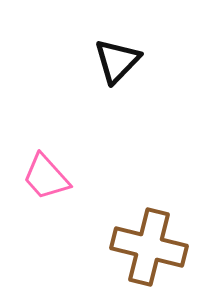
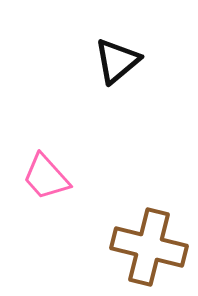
black triangle: rotated 6 degrees clockwise
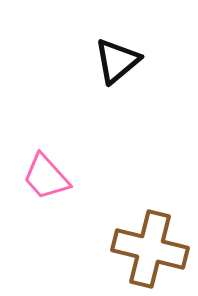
brown cross: moved 1 px right, 2 px down
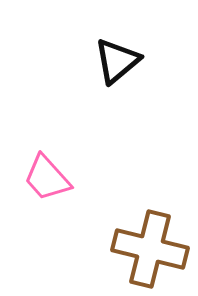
pink trapezoid: moved 1 px right, 1 px down
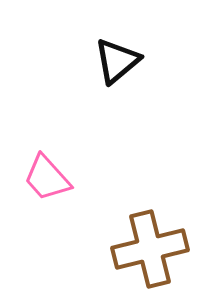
brown cross: rotated 28 degrees counterclockwise
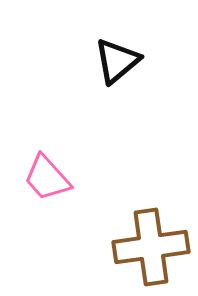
brown cross: moved 1 px right, 2 px up; rotated 6 degrees clockwise
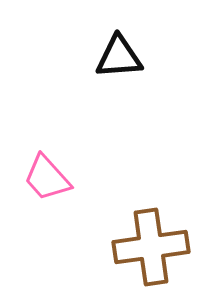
black triangle: moved 2 px right, 4 px up; rotated 36 degrees clockwise
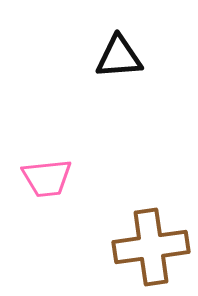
pink trapezoid: rotated 54 degrees counterclockwise
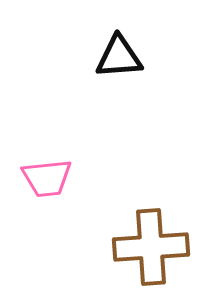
brown cross: rotated 4 degrees clockwise
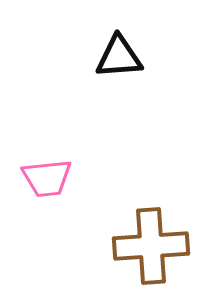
brown cross: moved 1 px up
